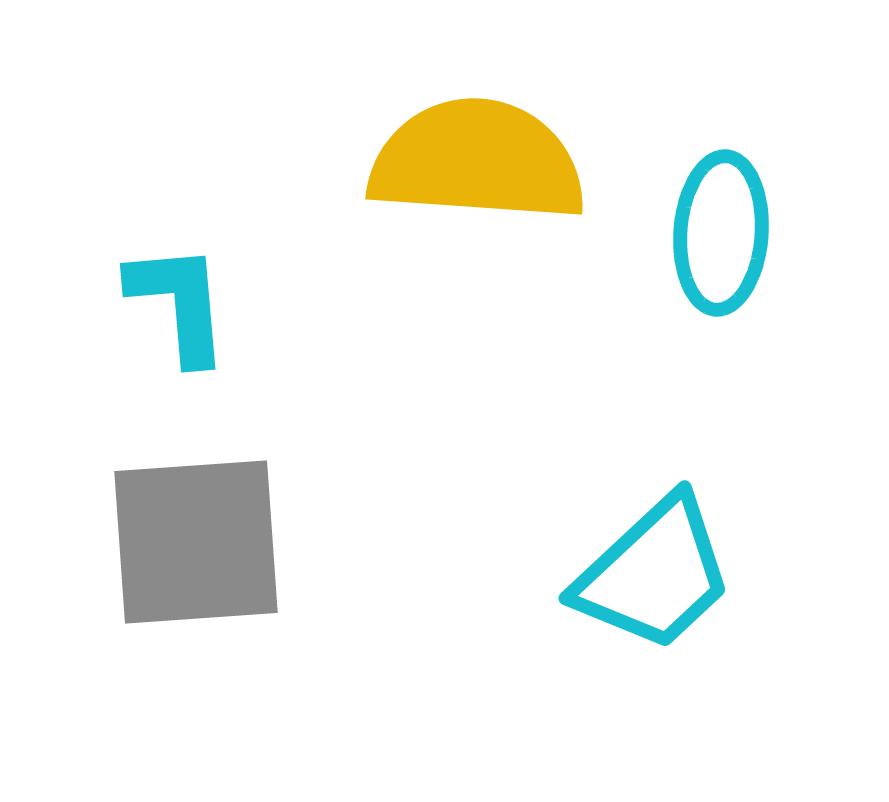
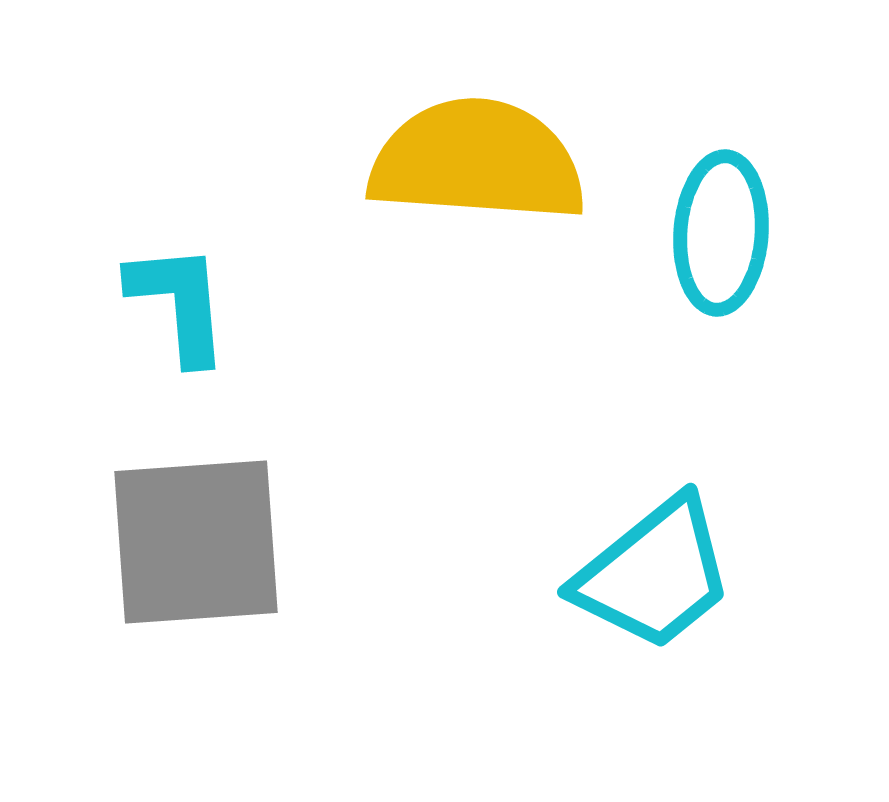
cyan trapezoid: rotated 4 degrees clockwise
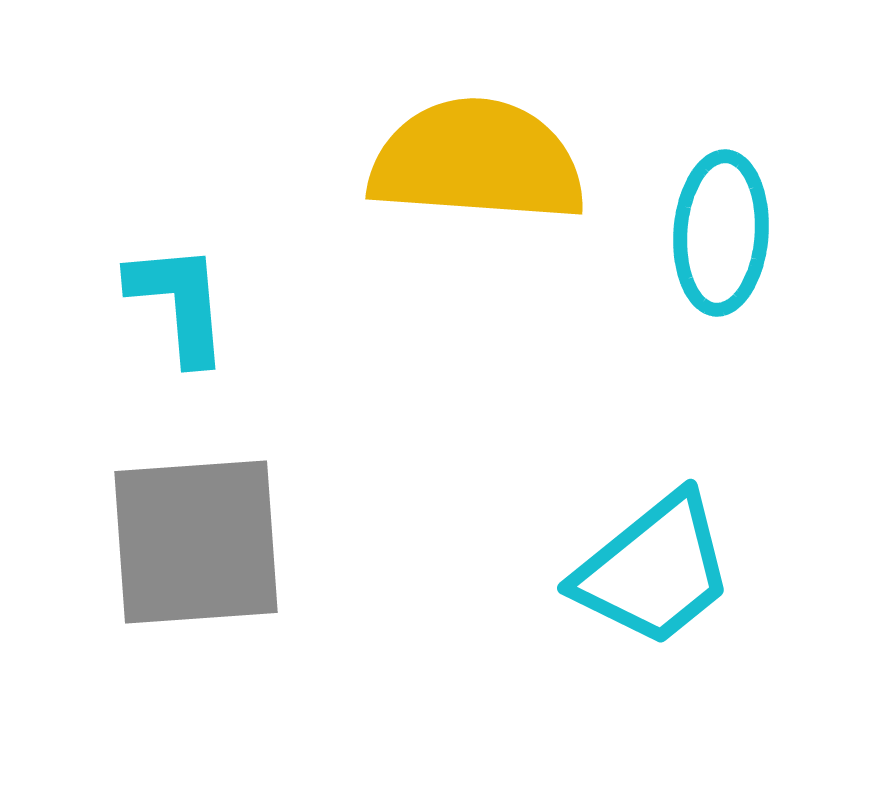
cyan trapezoid: moved 4 px up
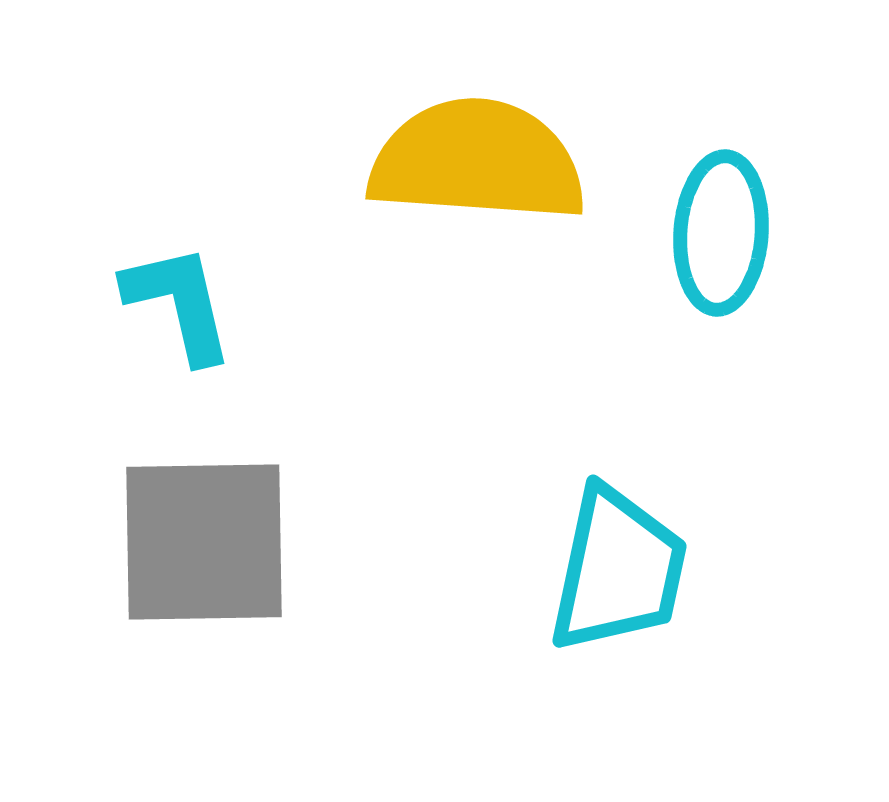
cyan L-shape: rotated 8 degrees counterclockwise
gray square: moved 8 px right; rotated 3 degrees clockwise
cyan trapezoid: moved 36 px left; rotated 39 degrees counterclockwise
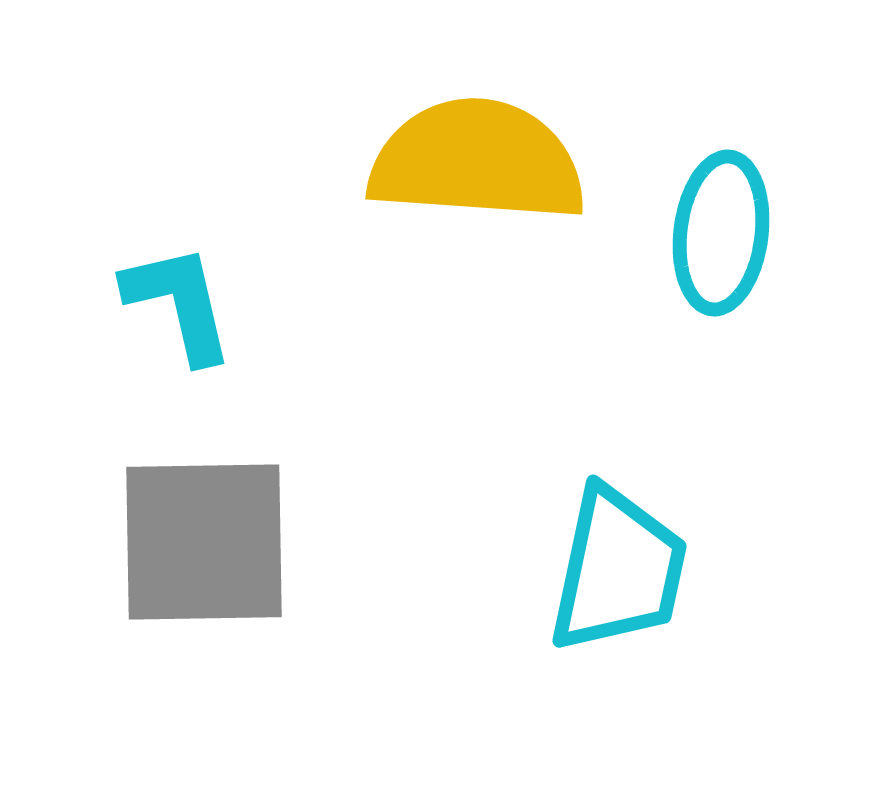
cyan ellipse: rotated 3 degrees clockwise
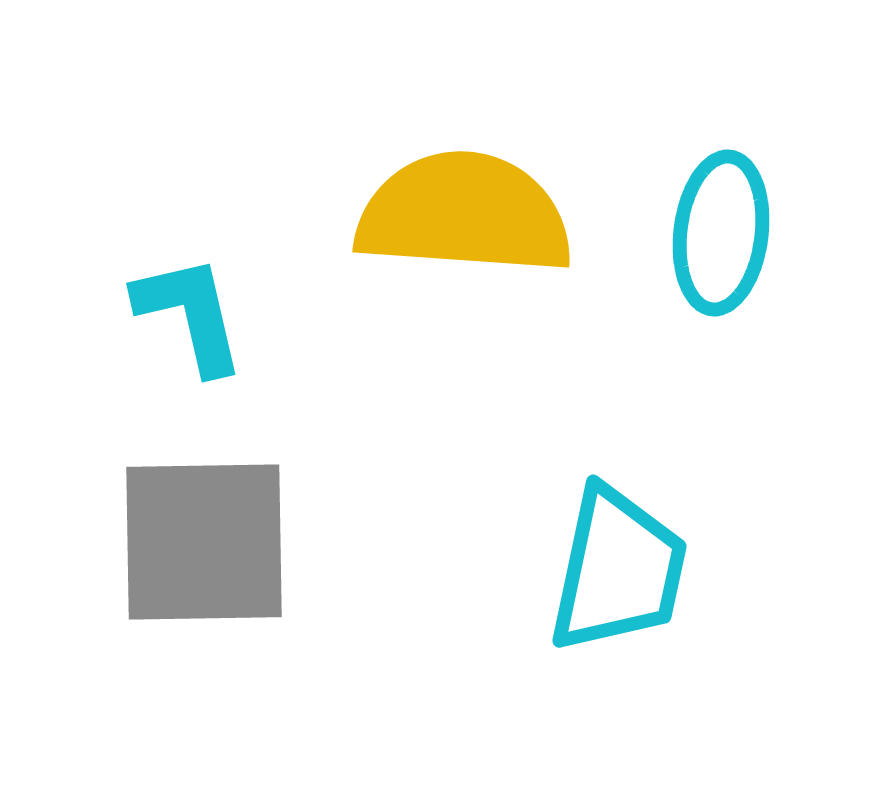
yellow semicircle: moved 13 px left, 53 px down
cyan L-shape: moved 11 px right, 11 px down
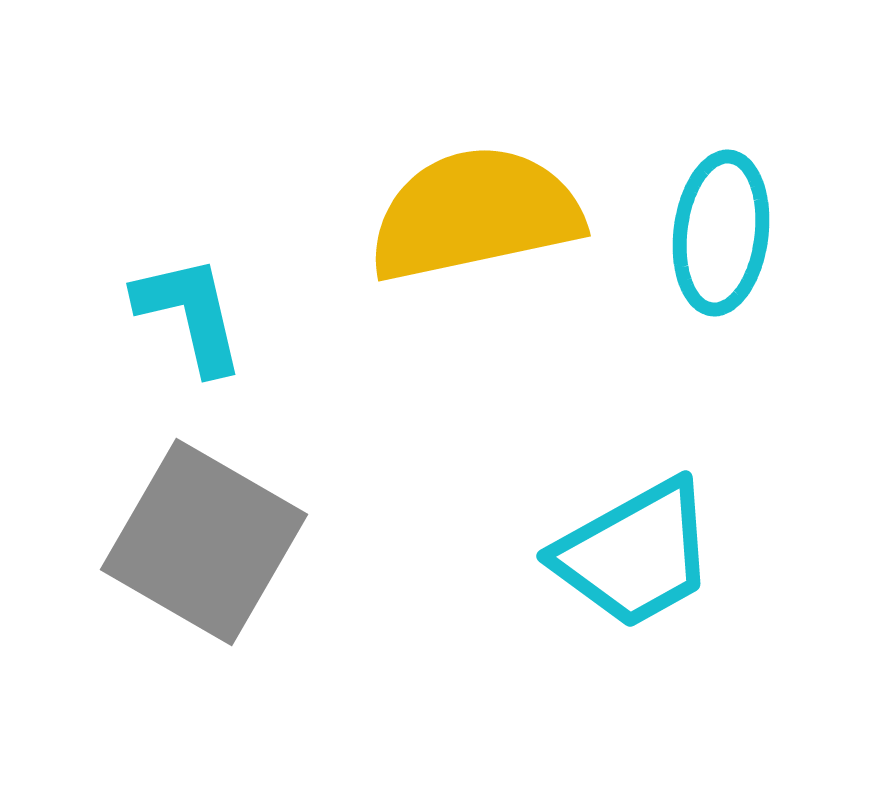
yellow semicircle: moved 11 px right; rotated 16 degrees counterclockwise
gray square: rotated 31 degrees clockwise
cyan trapezoid: moved 17 px right, 16 px up; rotated 49 degrees clockwise
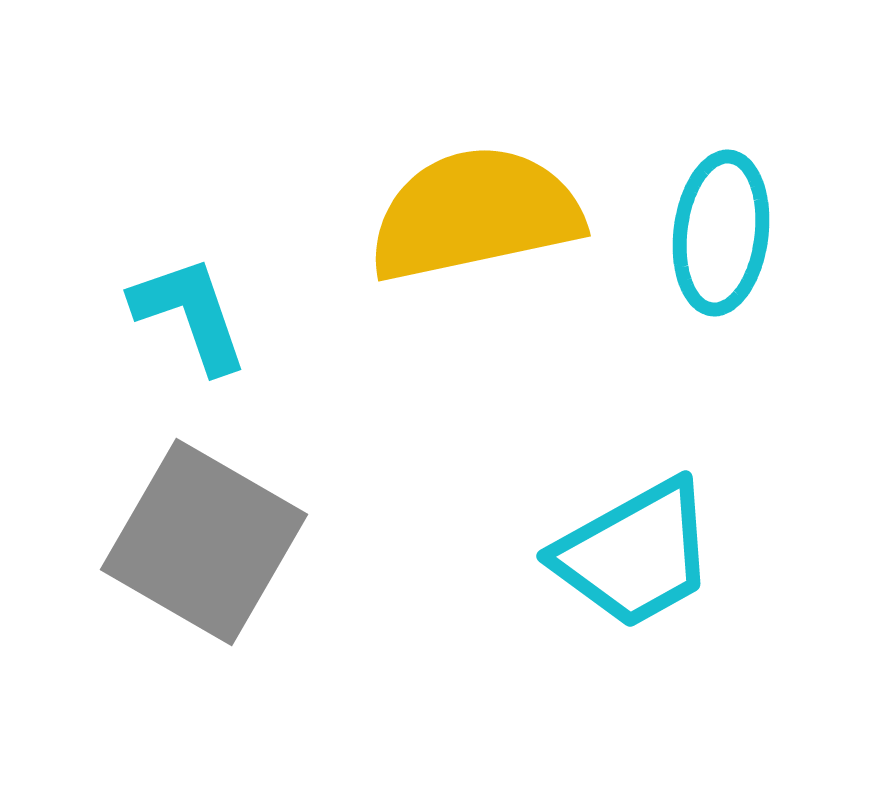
cyan L-shape: rotated 6 degrees counterclockwise
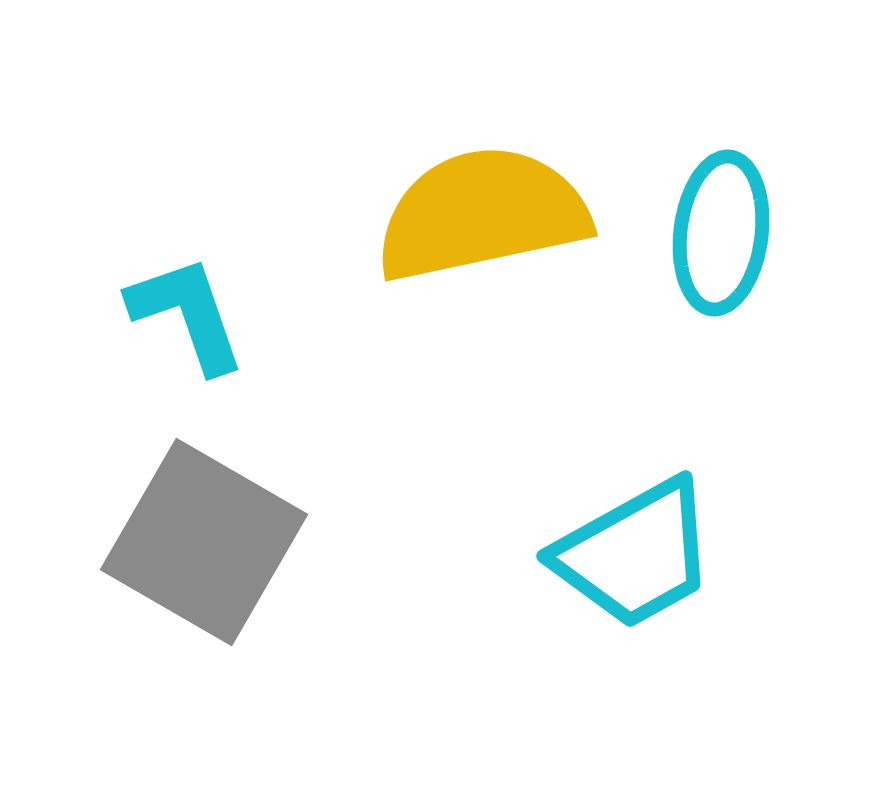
yellow semicircle: moved 7 px right
cyan L-shape: moved 3 px left
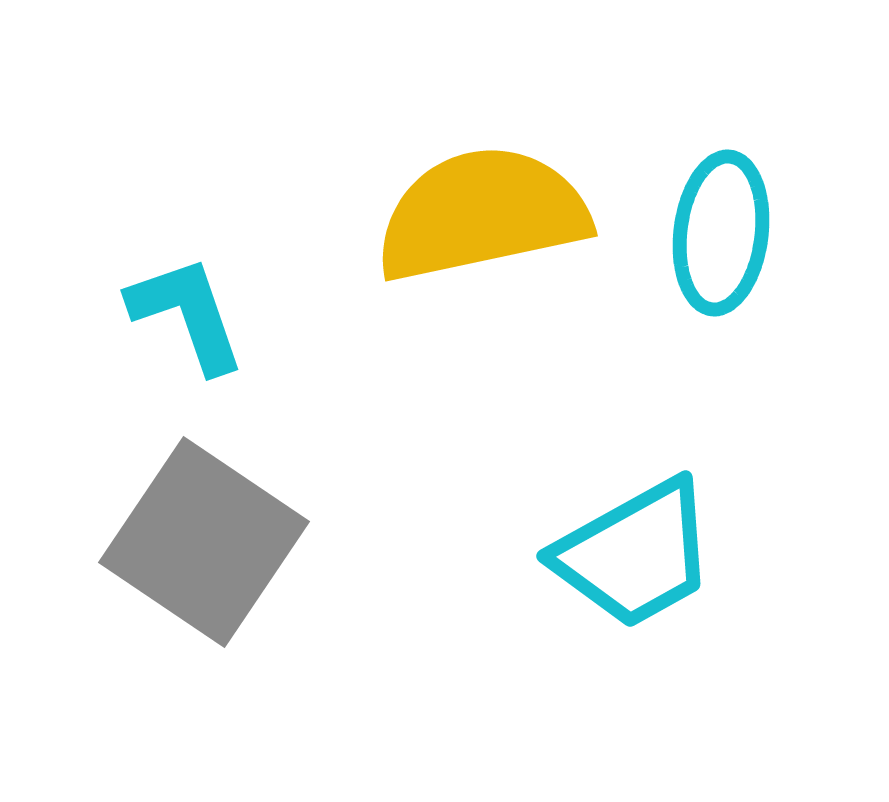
gray square: rotated 4 degrees clockwise
